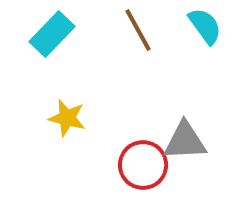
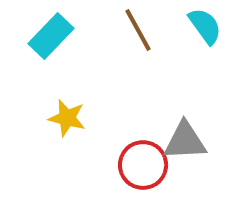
cyan rectangle: moved 1 px left, 2 px down
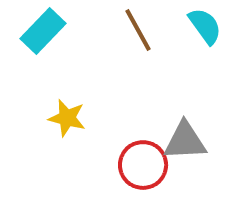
cyan rectangle: moved 8 px left, 5 px up
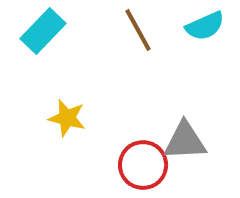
cyan semicircle: rotated 102 degrees clockwise
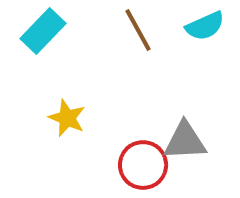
yellow star: rotated 9 degrees clockwise
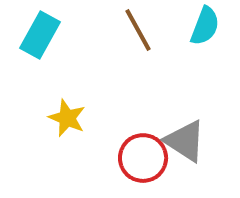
cyan semicircle: rotated 45 degrees counterclockwise
cyan rectangle: moved 3 px left, 4 px down; rotated 15 degrees counterclockwise
gray triangle: rotated 36 degrees clockwise
red circle: moved 7 px up
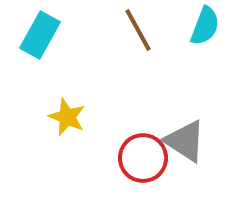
yellow star: moved 1 px up
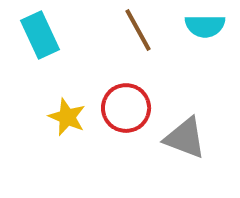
cyan semicircle: rotated 69 degrees clockwise
cyan rectangle: rotated 54 degrees counterclockwise
gray triangle: moved 3 px up; rotated 12 degrees counterclockwise
red circle: moved 17 px left, 50 px up
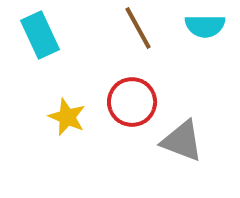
brown line: moved 2 px up
red circle: moved 6 px right, 6 px up
gray triangle: moved 3 px left, 3 px down
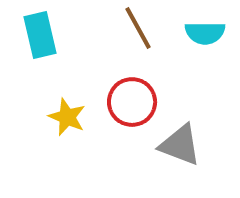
cyan semicircle: moved 7 px down
cyan rectangle: rotated 12 degrees clockwise
gray triangle: moved 2 px left, 4 px down
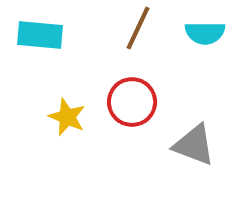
brown line: rotated 54 degrees clockwise
cyan rectangle: rotated 72 degrees counterclockwise
gray triangle: moved 14 px right
